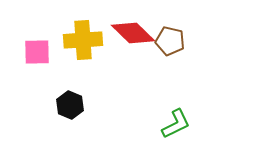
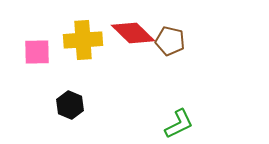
green L-shape: moved 3 px right
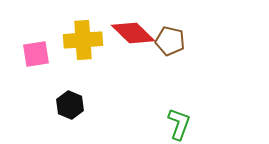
pink square: moved 1 px left, 2 px down; rotated 8 degrees counterclockwise
green L-shape: rotated 44 degrees counterclockwise
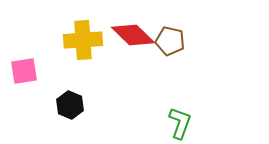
red diamond: moved 2 px down
pink square: moved 12 px left, 17 px down
green L-shape: moved 1 px right, 1 px up
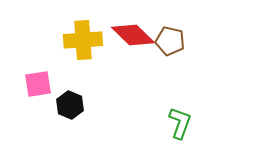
pink square: moved 14 px right, 13 px down
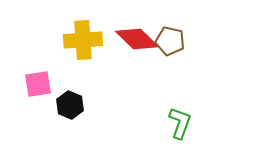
red diamond: moved 4 px right, 4 px down
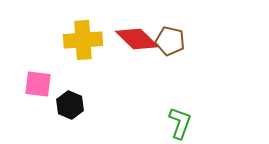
pink square: rotated 16 degrees clockwise
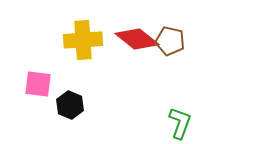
red diamond: rotated 6 degrees counterclockwise
